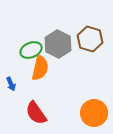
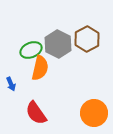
brown hexagon: moved 3 px left; rotated 15 degrees clockwise
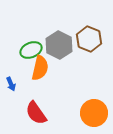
brown hexagon: moved 2 px right; rotated 10 degrees counterclockwise
gray hexagon: moved 1 px right, 1 px down
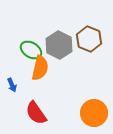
green ellipse: rotated 55 degrees clockwise
blue arrow: moved 1 px right, 1 px down
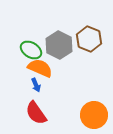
orange semicircle: rotated 80 degrees counterclockwise
blue arrow: moved 24 px right
orange circle: moved 2 px down
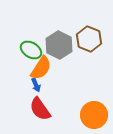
orange semicircle: moved 1 px right; rotated 100 degrees clockwise
red semicircle: moved 4 px right, 4 px up
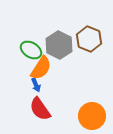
orange circle: moved 2 px left, 1 px down
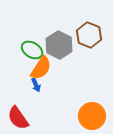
brown hexagon: moved 4 px up
green ellipse: moved 1 px right
red semicircle: moved 22 px left, 9 px down
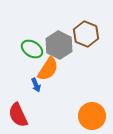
brown hexagon: moved 3 px left, 1 px up
green ellipse: moved 1 px up
orange semicircle: moved 7 px right, 1 px down
red semicircle: moved 3 px up; rotated 10 degrees clockwise
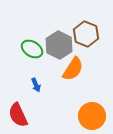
orange semicircle: moved 25 px right
